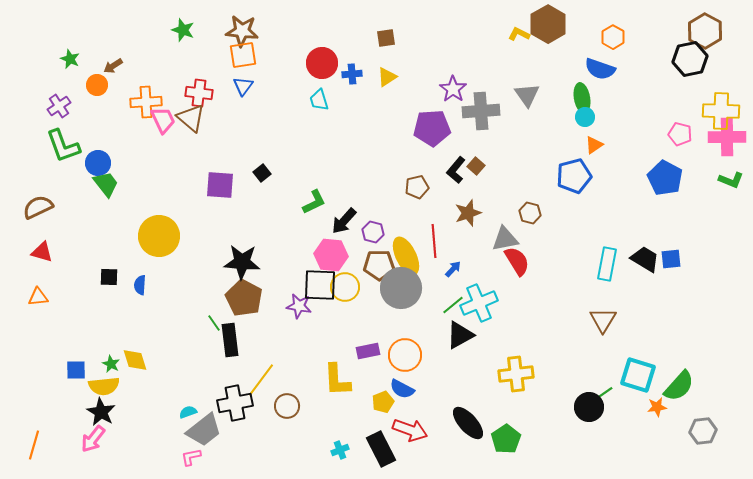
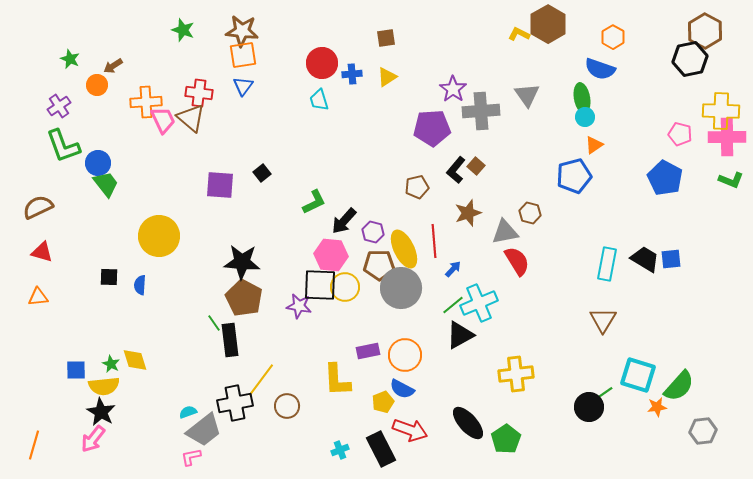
gray triangle at (505, 239): moved 7 px up
yellow ellipse at (406, 256): moved 2 px left, 7 px up
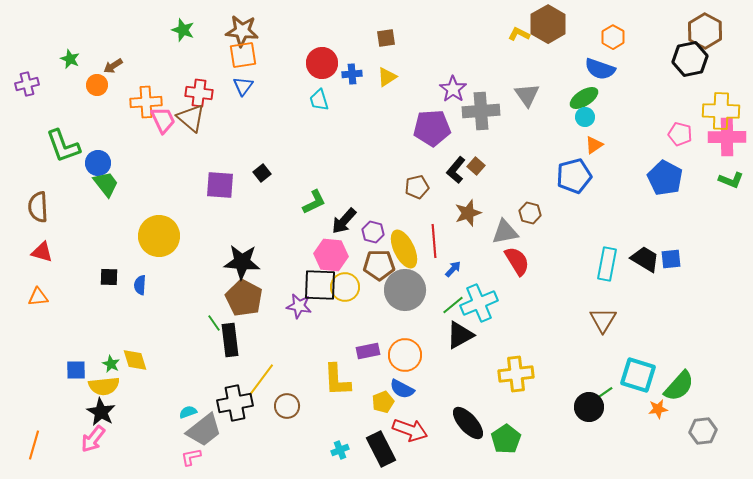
green ellipse at (582, 98): moved 2 px right; rotated 68 degrees clockwise
purple cross at (59, 106): moved 32 px left, 22 px up; rotated 20 degrees clockwise
brown semicircle at (38, 207): rotated 68 degrees counterclockwise
gray circle at (401, 288): moved 4 px right, 2 px down
orange star at (657, 407): moved 1 px right, 2 px down
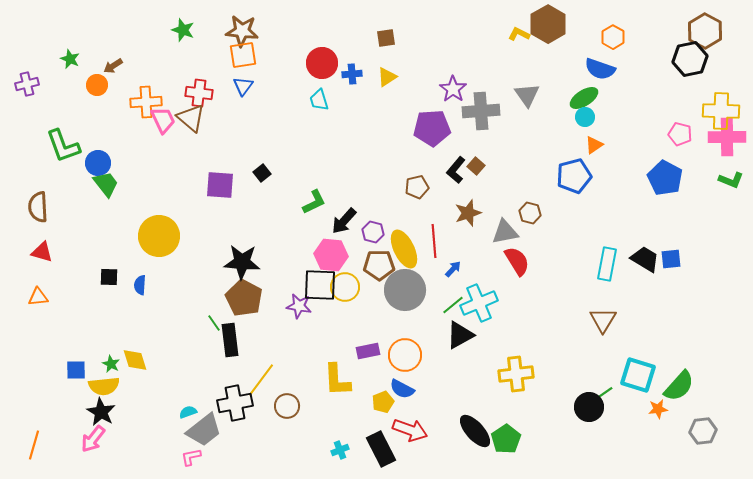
black ellipse at (468, 423): moved 7 px right, 8 px down
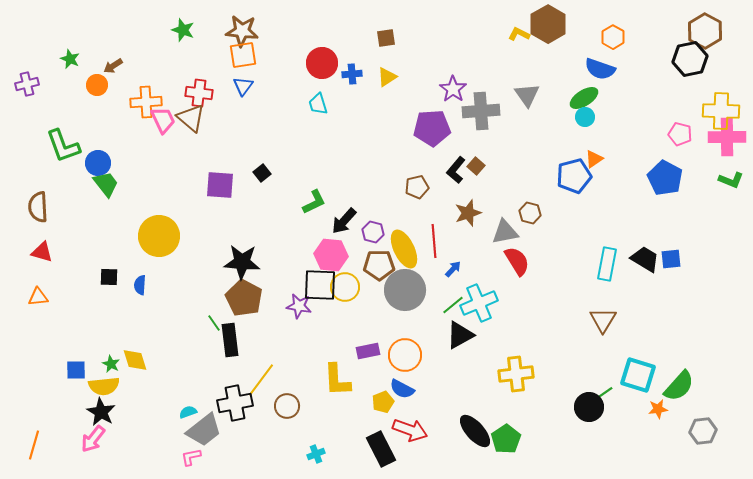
cyan trapezoid at (319, 100): moved 1 px left, 4 px down
orange triangle at (594, 145): moved 14 px down
cyan cross at (340, 450): moved 24 px left, 4 px down
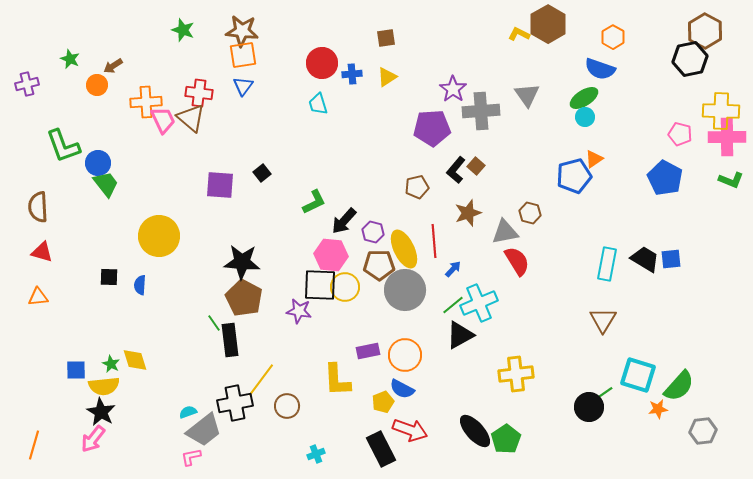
purple star at (299, 306): moved 5 px down
